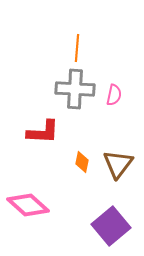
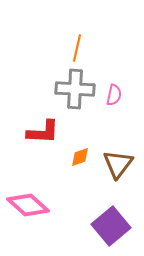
orange line: rotated 8 degrees clockwise
orange diamond: moved 2 px left, 5 px up; rotated 60 degrees clockwise
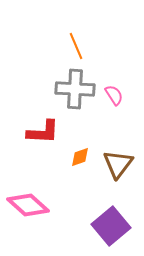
orange line: moved 1 px left, 2 px up; rotated 36 degrees counterclockwise
pink semicircle: rotated 45 degrees counterclockwise
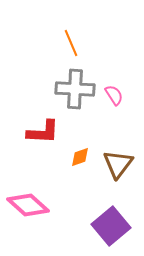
orange line: moved 5 px left, 3 px up
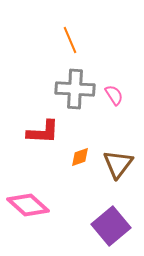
orange line: moved 1 px left, 3 px up
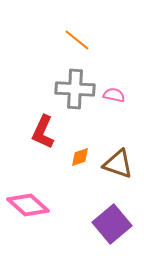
orange line: moved 7 px right; rotated 28 degrees counterclockwise
pink semicircle: rotated 45 degrees counterclockwise
red L-shape: rotated 112 degrees clockwise
brown triangle: rotated 48 degrees counterclockwise
purple square: moved 1 px right, 2 px up
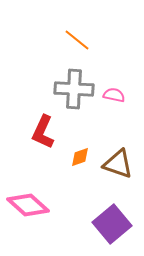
gray cross: moved 1 px left
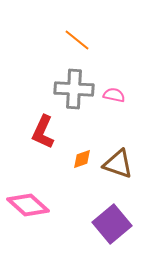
orange diamond: moved 2 px right, 2 px down
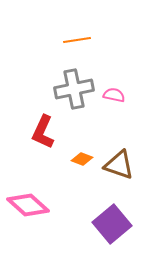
orange line: rotated 48 degrees counterclockwise
gray cross: rotated 15 degrees counterclockwise
orange diamond: rotated 40 degrees clockwise
brown triangle: moved 1 px right, 1 px down
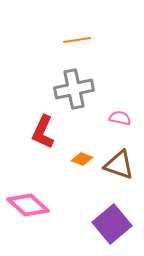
pink semicircle: moved 6 px right, 23 px down
